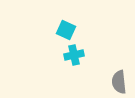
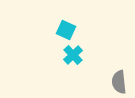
cyan cross: moved 1 px left; rotated 30 degrees counterclockwise
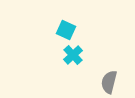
gray semicircle: moved 10 px left; rotated 20 degrees clockwise
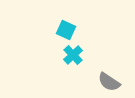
gray semicircle: rotated 70 degrees counterclockwise
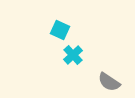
cyan square: moved 6 px left
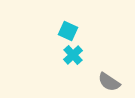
cyan square: moved 8 px right, 1 px down
